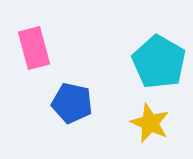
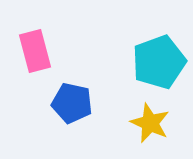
pink rectangle: moved 1 px right, 3 px down
cyan pentagon: rotated 22 degrees clockwise
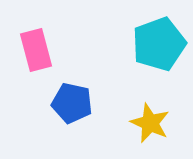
pink rectangle: moved 1 px right, 1 px up
cyan pentagon: moved 18 px up
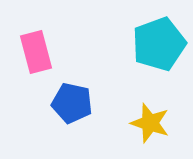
pink rectangle: moved 2 px down
yellow star: rotated 6 degrees counterclockwise
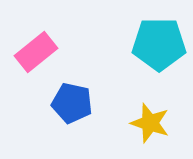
cyan pentagon: rotated 20 degrees clockwise
pink rectangle: rotated 66 degrees clockwise
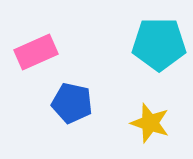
pink rectangle: rotated 15 degrees clockwise
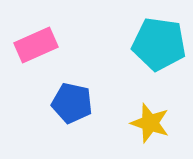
cyan pentagon: rotated 8 degrees clockwise
pink rectangle: moved 7 px up
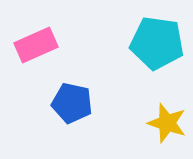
cyan pentagon: moved 2 px left, 1 px up
yellow star: moved 17 px right
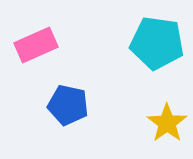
blue pentagon: moved 4 px left, 2 px down
yellow star: rotated 18 degrees clockwise
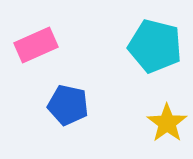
cyan pentagon: moved 2 px left, 3 px down; rotated 6 degrees clockwise
